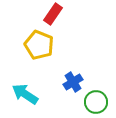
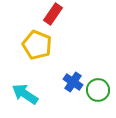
yellow pentagon: moved 2 px left
blue cross: rotated 24 degrees counterclockwise
green circle: moved 2 px right, 12 px up
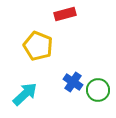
red rectangle: moved 12 px right; rotated 40 degrees clockwise
yellow pentagon: moved 1 px right, 1 px down
cyan arrow: rotated 104 degrees clockwise
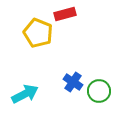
yellow pentagon: moved 13 px up
green circle: moved 1 px right, 1 px down
cyan arrow: rotated 16 degrees clockwise
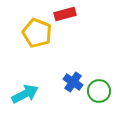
yellow pentagon: moved 1 px left
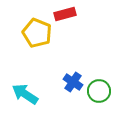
cyan arrow: rotated 120 degrees counterclockwise
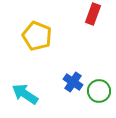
red rectangle: moved 28 px right; rotated 55 degrees counterclockwise
yellow pentagon: moved 3 px down
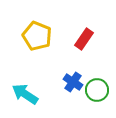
red rectangle: moved 9 px left, 25 px down; rotated 15 degrees clockwise
green circle: moved 2 px left, 1 px up
